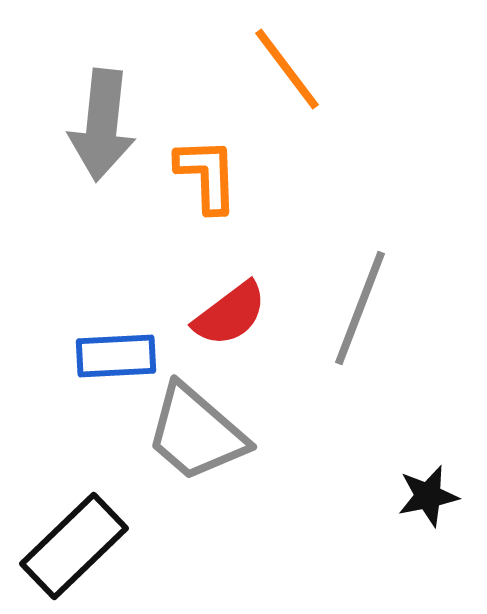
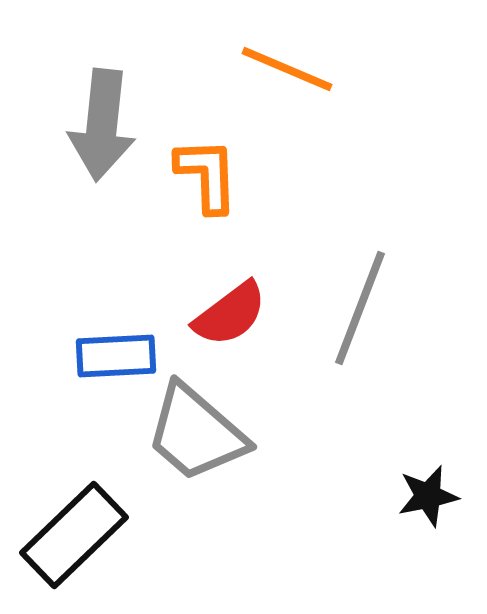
orange line: rotated 30 degrees counterclockwise
black rectangle: moved 11 px up
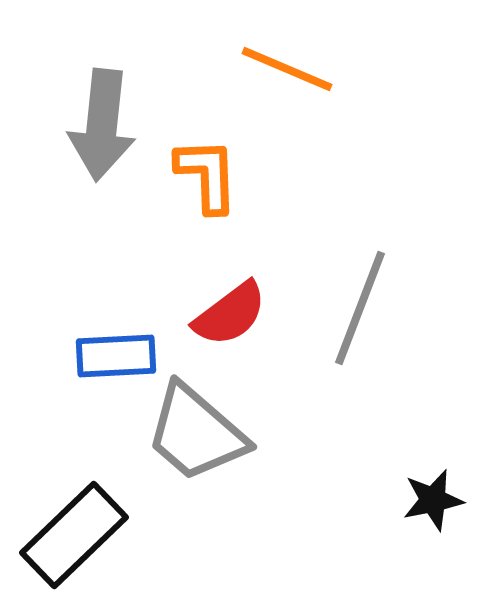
black star: moved 5 px right, 4 px down
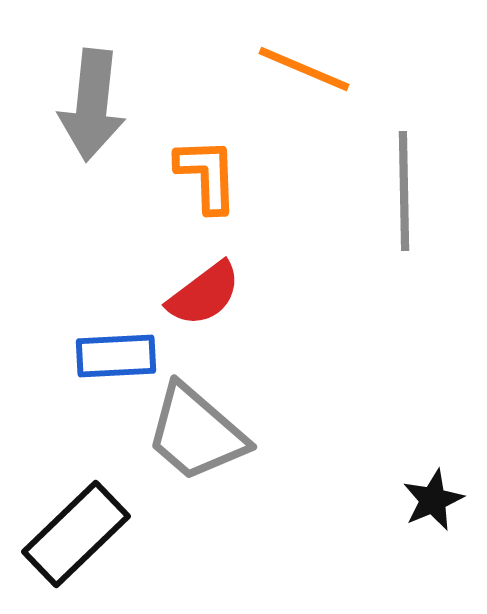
orange line: moved 17 px right
gray arrow: moved 10 px left, 20 px up
gray line: moved 44 px right, 117 px up; rotated 22 degrees counterclockwise
red semicircle: moved 26 px left, 20 px up
black star: rotated 12 degrees counterclockwise
black rectangle: moved 2 px right, 1 px up
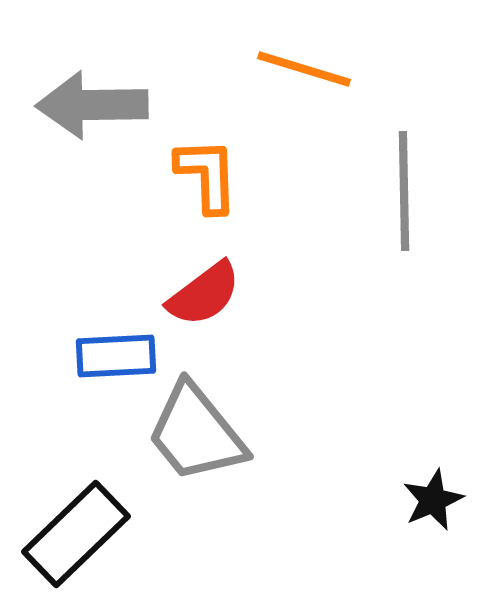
orange line: rotated 6 degrees counterclockwise
gray arrow: rotated 83 degrees clockwise
gray trapezoid: rotated 10 degrees clockwise
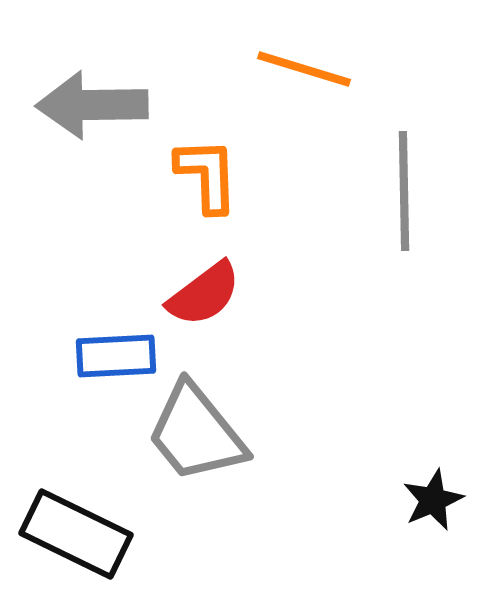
black rectangle: rotated 70 degrees clockwise
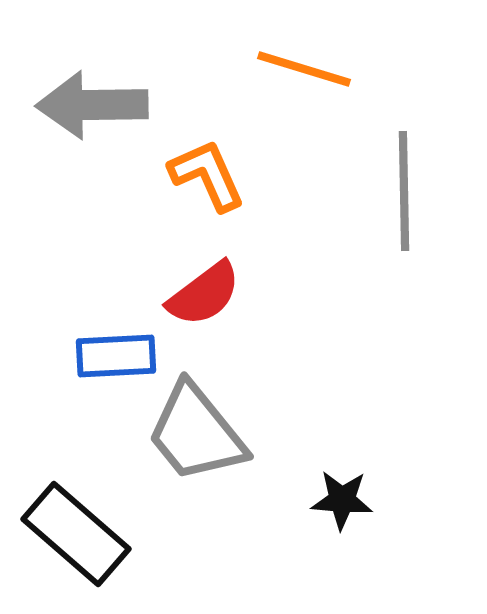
orange L-shape: rotated 22 degrees counterclockwise
black star: moved 91 px left; rotated 28 degrees clockwise
black rectangle: rotated 15 degrees clockwise
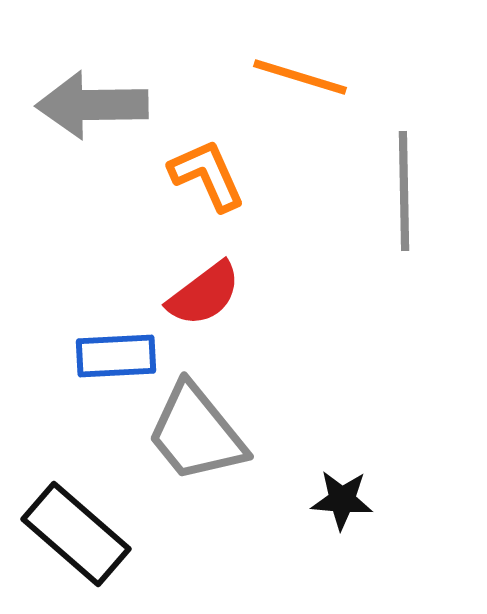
orange line: moved 4 px left, 8 px down
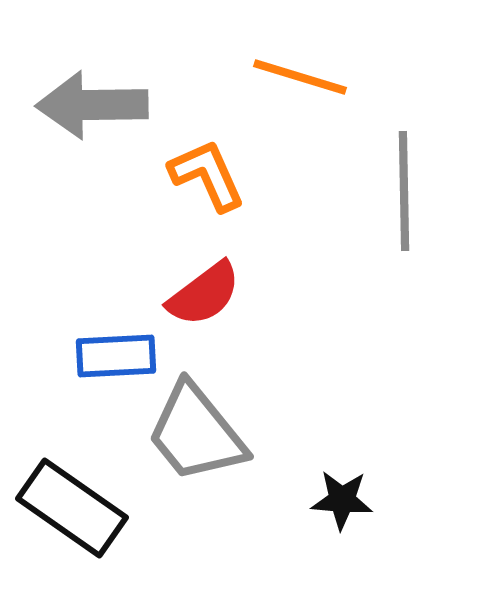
black rectangle: moved 4 px left, 26 px up; rotated 6 degrees counterclockwise
